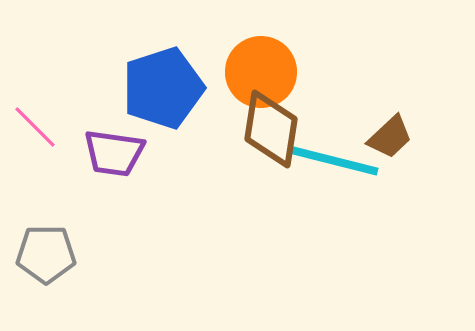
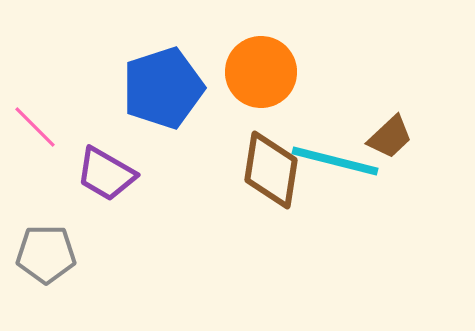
brown diamond: moved 41 px down
purple trapezoid: moved 8 px left, 21 px down; rotated 22 degrees clockwise
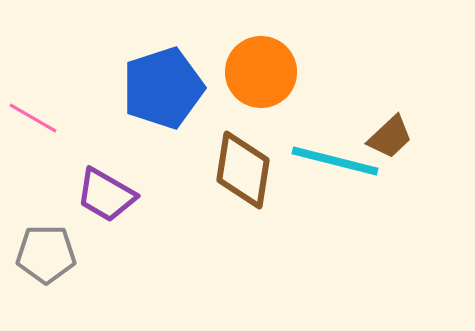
pink line: moved 2 px left, 9 px up; rotated 15 degrees counterclockwise
brown diamond: moved 28 px left
purple trapezoid: moved 21 px down
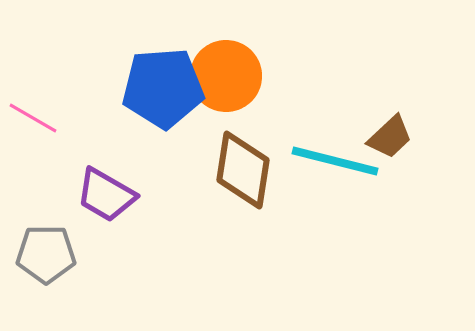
orange circle: moved 35 px left, 4 px down
blue pentagon: rotated 14 degrees clockwise
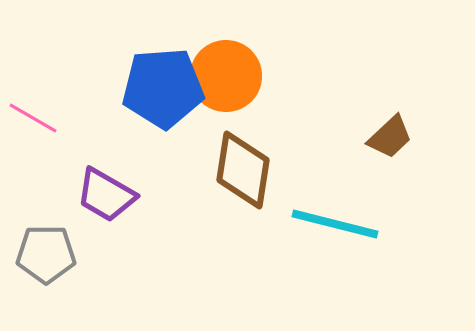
cyan line: moved 63 px down
